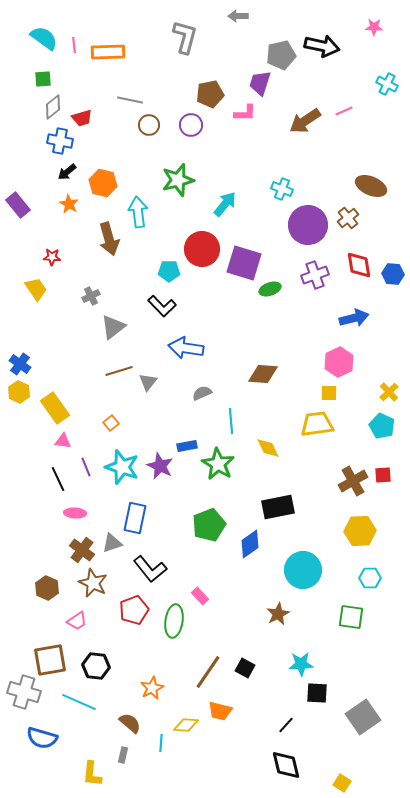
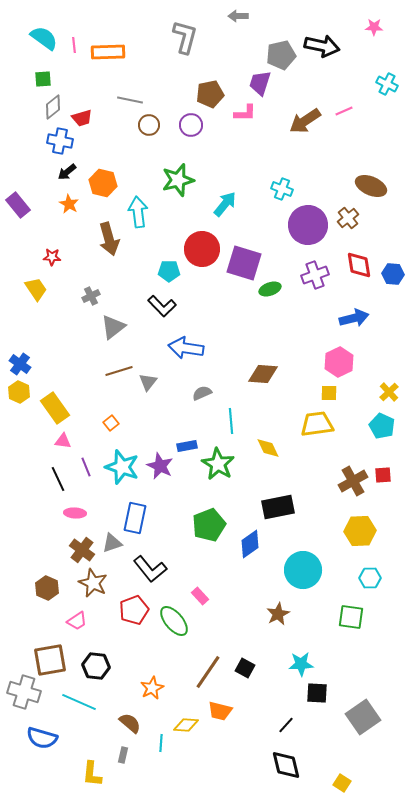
green ellipse at (174, 621): rotated 48 degrees counterclockwise
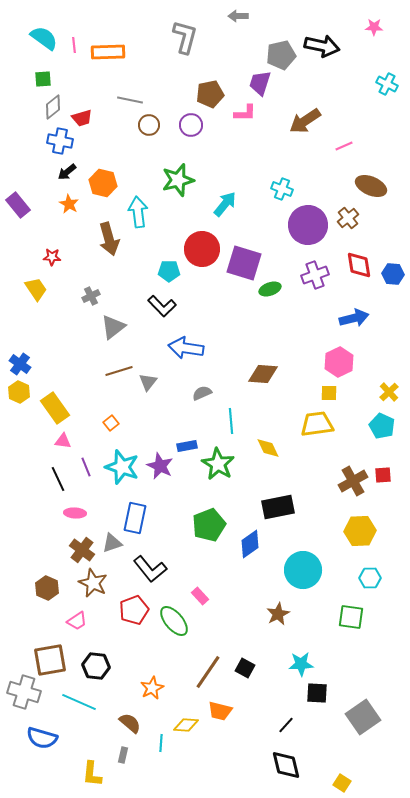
pink line at (344, 111): moved 35 px down
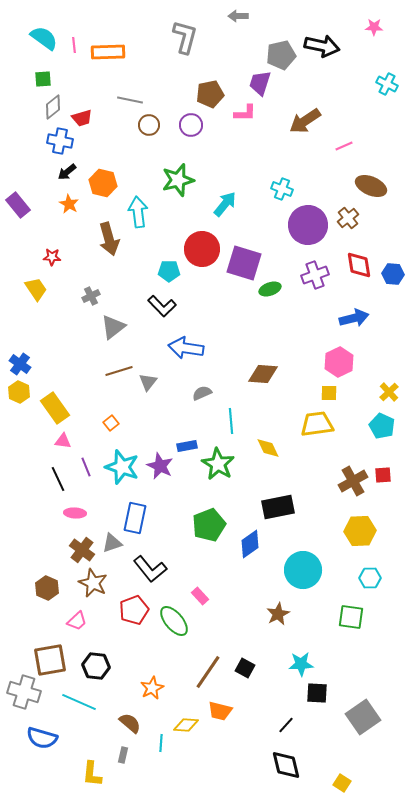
pink trapezoid at (77, 621): rotated 10 degrees counterclockwise
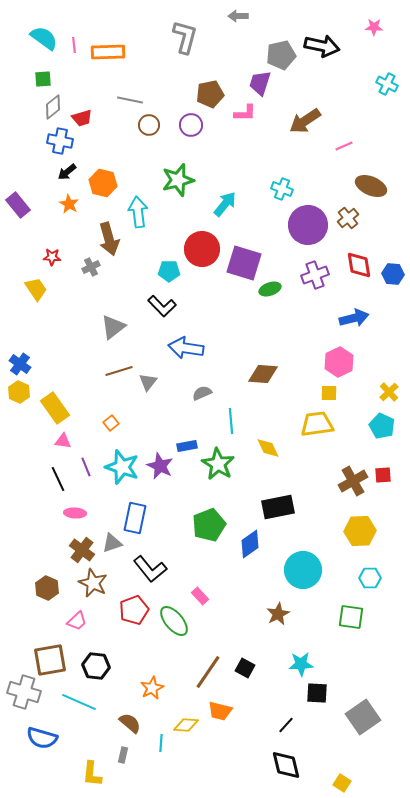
gray cross at (91, 296): moved 29 px up
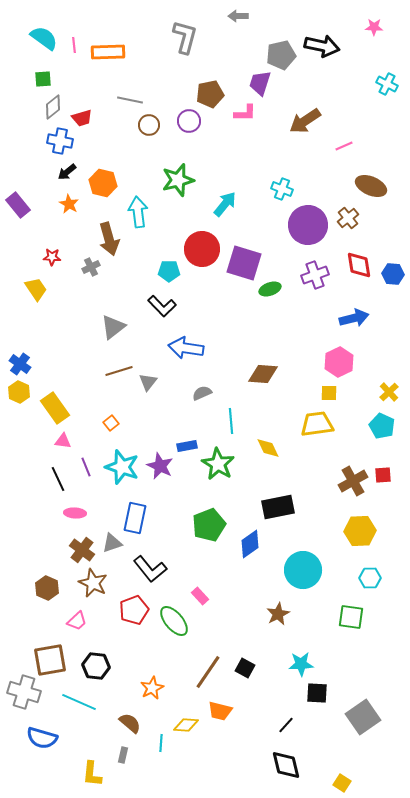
purple circle at (191, 125): moved 2 px left, 4 px up
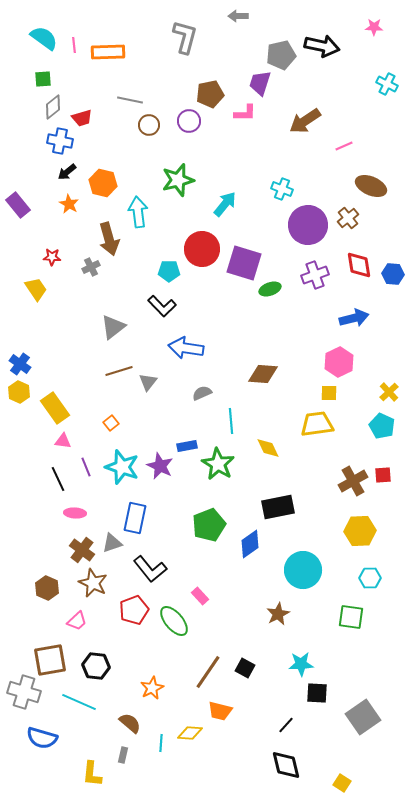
yellow diamond at (186, 725): moved 4 px right, 8 px down
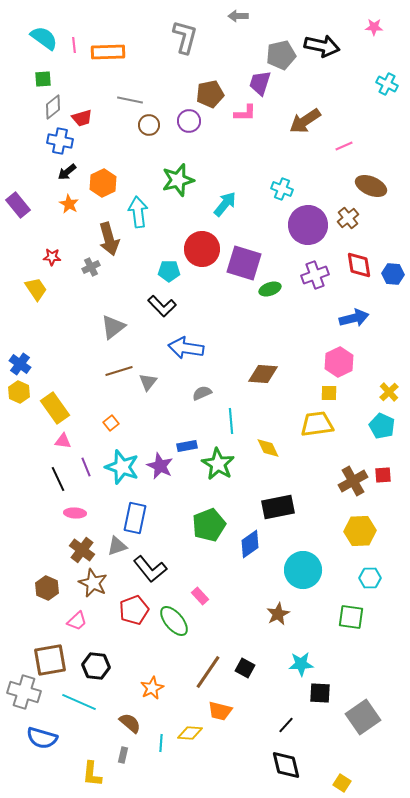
orange hexagon at (103, 183): rotated 20 degrees clockwise
gray triangle at (112, 543): moved 5 px right, 3 px down
black square at (317, 693): moved 3 px right
